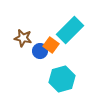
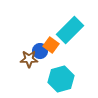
brown star: moved 6 px right, 21 px down; rotated 12 degrees counterclockwise
cyan hexagon: moved 1 px left
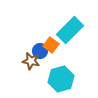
brown star: moved 2 px right, 2 px down; rotated 12 degrees clockwise
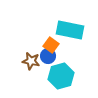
cyan rectangle: rotated 56 degrees clockwise
blue circle: moved 8 px right, 5 px down
cyan hexagon: moved 3 px up
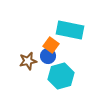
brown star: moved 3 px left; rotated 24 degrees counterclockwise
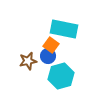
cyan rectangle: moved 6 px left, 1 px up
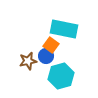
blue circle: moved 2 px left
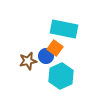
orange square: moved 4 px right, 3 px down
cyan hexagon: rotated 10 degrees counterclockwise
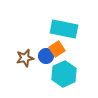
orange square: moved 2 px right, 1 px down; rotated 21 degrees clockwise
brown star: moved 3 px left, 3 px up
cyan hexagon: moved 3 px right, 2 px up
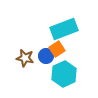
cyan rectangle: rotated 32 degrees counterclockwise
brown star: rotated 24 degrees clockwise
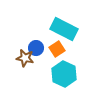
cyan rectangle: rotated 48 degrees clockwise
blue circle: moved 10 px left, 8 px up
cyan hexagon: rotated 10 degrees counterclockwise
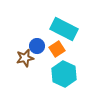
blue circle: moved 1 px right, 2 px up
brown star: rotated 24 degrees counterclockwise
